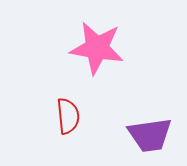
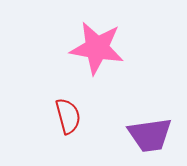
red semicircle: rotated 9 degrees counterclockwise
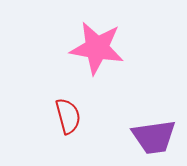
purple trapezoid: moved 4 px right, 2 px down
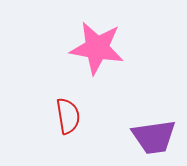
red semicircle: rotated 6 degrees clockwise
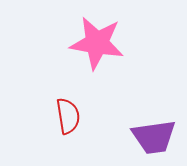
pink star: moved 5 px up
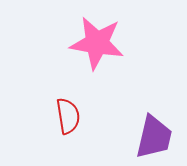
purple trapezoid: rotated 69 degrees counterclockwise
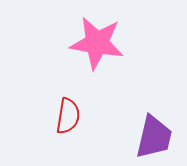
red semicircle: rotated 18 degrees clockwise
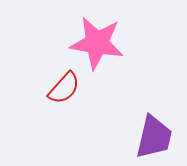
red semicircle: moved 4 px left, 28 px up; rotated 33 degrees clockwise
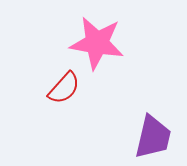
purple trapezoid: moved 1 px left
